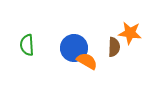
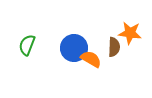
green semicircle: rotated 25 degrees clockwise
orange semicircle: moved 4 px right, 2 px up
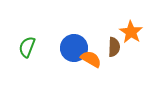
orange star: moved 1 px right, 1 px up; rotated 25 degrees clockwise
green semicircle: moved 2 px down
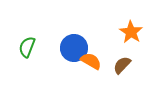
brown semicircle: moved 8 px right, 18 px down; rotated 138 degrees counterclockwise
orange semicircle: moved 2 px down
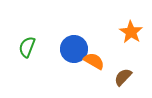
blue circle: moved 1 px down
orange semicircle: moved 3 px right
brown semicircle: moved 1 px right, 12 px down
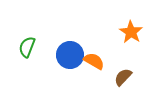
blue circle: moved 4 px left, 6 px down
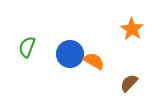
orange star: moved 1 px right, 3 px up
blue circle: moved 1 px up
brown semicircle: moved 6 px right, 6 px down
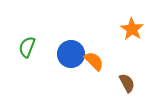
blue circle: moved 1 px right
orange semicircle: rotated 15 degrees clockwise
brown semicircle: moved 2 px left; rotated 108 degrees clockwise
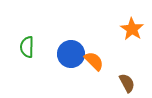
green semicircle: rotated 20 degrees counterclockwise
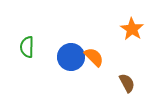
blue circle: moved 3 px down
orange semicircle: moved 4 px up
